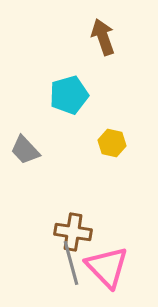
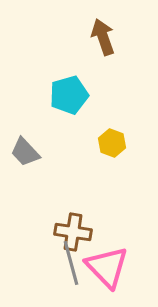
yellow hexagon: rotated 8 degrees clockwise
gray trapezoid: moved 2 px down
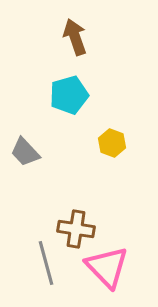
brown arrow: moved 28 px left
brown cross: moved 3 px right, 3 px up
gray line: moved 25 px left
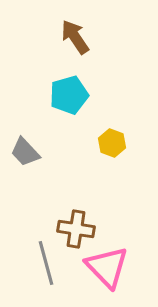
brown arrow: rotated 15 degrees counterclockwise
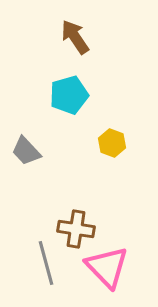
gray trapezoid: moved 1 px right, 1 px up
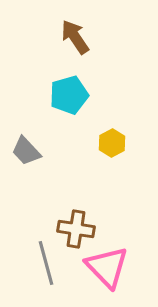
yellow hexagon: rotated 12 degrees clockwise
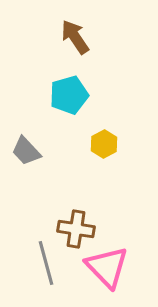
yellow hexagon: moved 8 px left, 1 px down
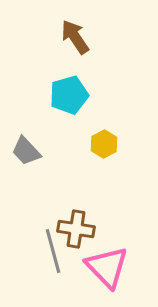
gray line: moved 7 px right, 12 px up
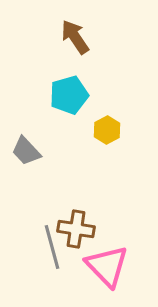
yellow hexagon: moved 3 px right, 14 px up
gray line: moved 1 px left, 4 px up
pink triangle: moved 1 px up
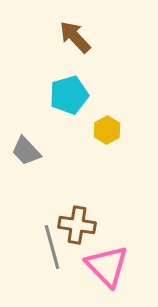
brown arrow: rotated 9 degrees counterclockwise
brown cross: moved 1 px right, 4 px up
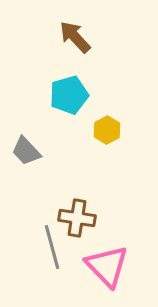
brown cross: moved 7 px up
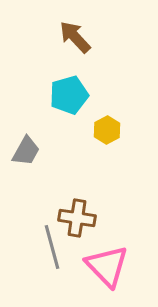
gray trapezoid: rotated 108 degrees counterclockwise
